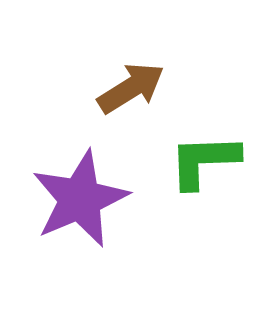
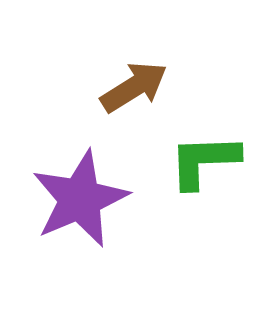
brown arrow: moved 3 px right, 1 px up
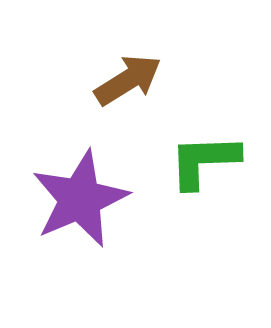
brown arrow: moved 6 px left, 7 px up
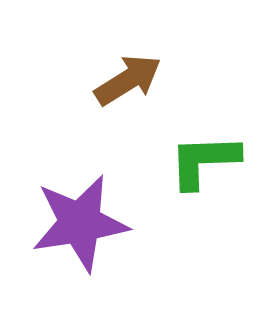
purple star: moved 24 px down; rotated 14 degrees clockwise
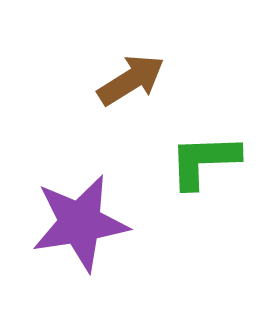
brown arrow: moved 3 px right
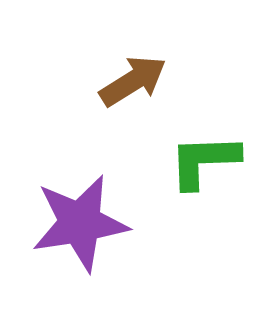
brown arrow: moved 2 px right, 1 px down
